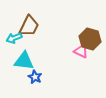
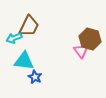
pink triangle: rotated 28 degrees clockwise
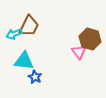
cyan arrow: moved 4 px up
pink triangle: moved 2 px left, 1 px down
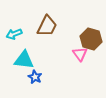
brown trapezoid: moved 18 px right
brown hexagon: moved 1 px right
pink triangle: moved 1 px right, 2 px down
cyan triangle: moved 1 px up
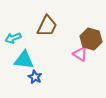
cyan arrow: moved 1 px left, 4 px down
pink triangle: rotated 21 degrees counterclockwise
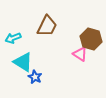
cyan triangle: moved 1 px left, 2 px down; rotated 25 degrees clockwise
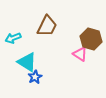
cyan triangle: moved 4 px right
blue star: rotated 16 degrees clockwise
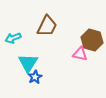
brown hexagon: moved 1 px right, 1 px down
pink triangle: rotated 21 degrees counterclockwise
cyan triangle: moved 1 px right, 1 px down; rotated 30 degrees clockwise
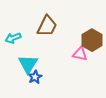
brown hexagon: rotated 15 degrees clockwise
cyan triangle: moved 1 px down
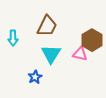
cyan arrow: rotated 70 degrees counterclockwise
cyan triangle: moved 23 px right, 10 px up
